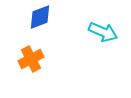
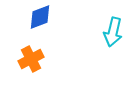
cyan arrow: moved 10 px right; rotated 80 degrees clockwise
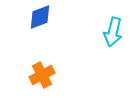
orange cross: moved 11 px right, 16 px down
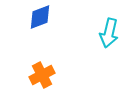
cyan arrow: moved 4 px left, 1 px down
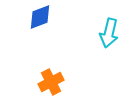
orange cross: moved 9 px right, 7 px down
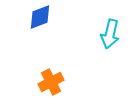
cyan arrow: moved 1 px right, 1 px down
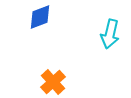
orange cross: moved 2 px right; rotated 15 degrees counterclockwise
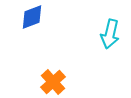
blue diamond: moved 8 px left
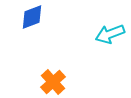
cyan arrow: rotated 56 degrees clockwise
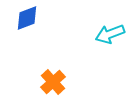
blue diamond: moved 5 px left, 1 px down
